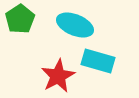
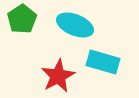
green pentagon: moved 2 px right
cyan rectangle: moved 5 px right, 1 px down
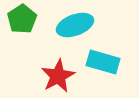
cyan ellipse: rotated 42 degrees counterclockwise
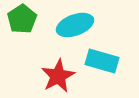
cyan rectangle: moved 1 px left, 1 px up
